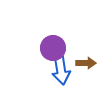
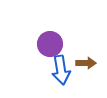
purple circle: moved 3 px left, 4 px up
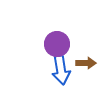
purple circle: moved 7 px right
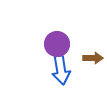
brown arrow: moved 7 px right, 5 px up
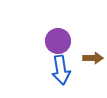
purple circle: moved 1 px right, 3 px up
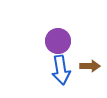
brown arrow: moved 3 px left, 8 px down
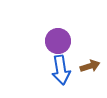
brown arrow: rotated 18 degrees counterclockwise
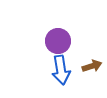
brown arrow: moved 2 px right
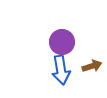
purple circle: moved 4 px right, 1 px down
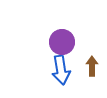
brown arrow: rotated 72 degrees counterclockwise
